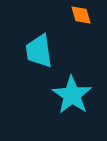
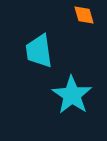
orange diamond: moved 3 px right
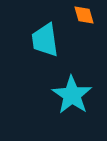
cyan trapezoid: moved 6 px right, 11 px up
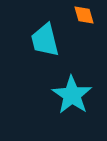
cyan trapezoid: rotated 6 degrees counterclockwise
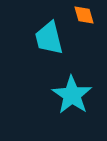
cyan trapezoid: moved 4 px right, 2 px up
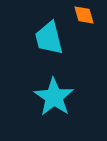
cyan star: moved 18 px left, 2 px down
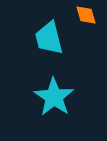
orange diamond: moved 2 px right
